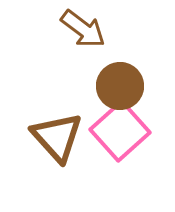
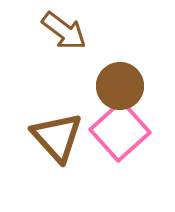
brown arrow: moved 19 px left, 2 px down
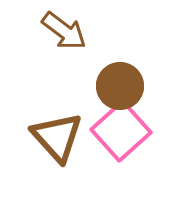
pink square: moved 1 px right
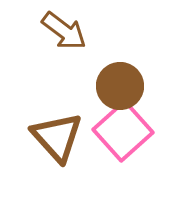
pink square: moved 2 px right
